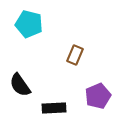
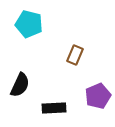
black semicircle: rotated 120 degrees counterclockwise
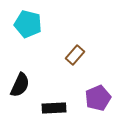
cyan pentagon: moved 1 px left
brown rectangle: rotated 18 degrees clockwise
purple pentagon: moved 2 px down
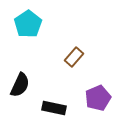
cyan pentagon: rotated 24 degrees clockwise
brown rectangle: moved 1 px left, 2 px down
black rectangle: rotated 15 degrees clockwise
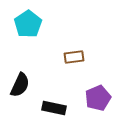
brown rectangle: rotated 42 degrees clockwise
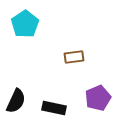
cyan pentagon: moved 3 px left
black semicircle: moved 4 px left, 16 px down
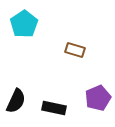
cyan pentagon: moved 1 px left
brown rectangle: moved 1 px right, 7 px up; rotated 24 degrees clockwise
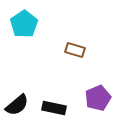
black semicircle: moved 1 px right, 4 px down; rotated 25 degrees clockwise
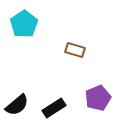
black rectangle: rotated 45 degrees counterclockwise
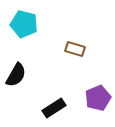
cyan pentagon: rotated 24 degrees counterclockwise
brown rectangle: moved 1 px up
black semicircle: moved 1 px left, 30 px up; rotated 20 degrees counterclockwise
